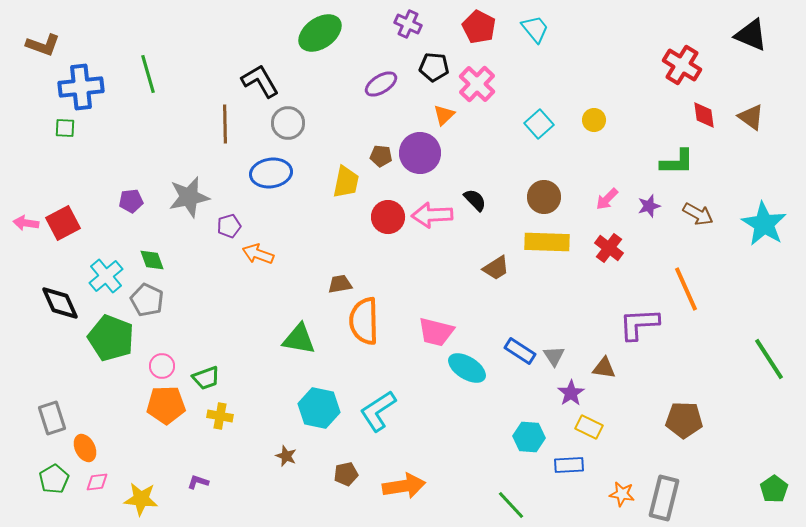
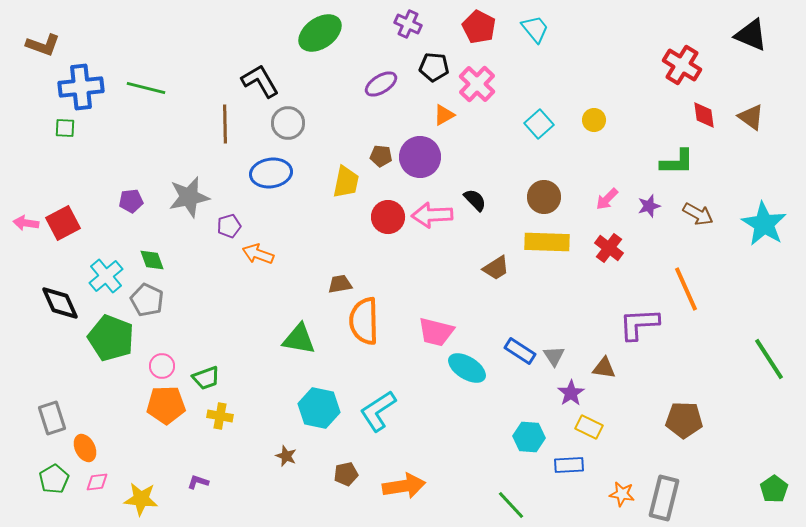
green line at (148, 74): moved 2 px left, 14 px down; rotated 60 degrees counterclockwise
orange triangle at (444, 115): rotated 15 degrees clockwise
purple circle at (420, 153): moved 4 px down
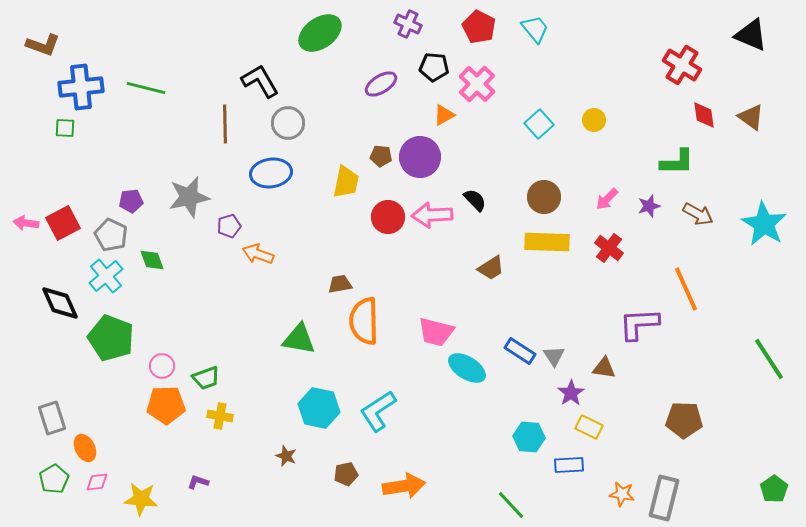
brown trapezoid at (496, 268): moved 5 px left
gray pentagon at (147, 300): moved 36 px left, 65 px up
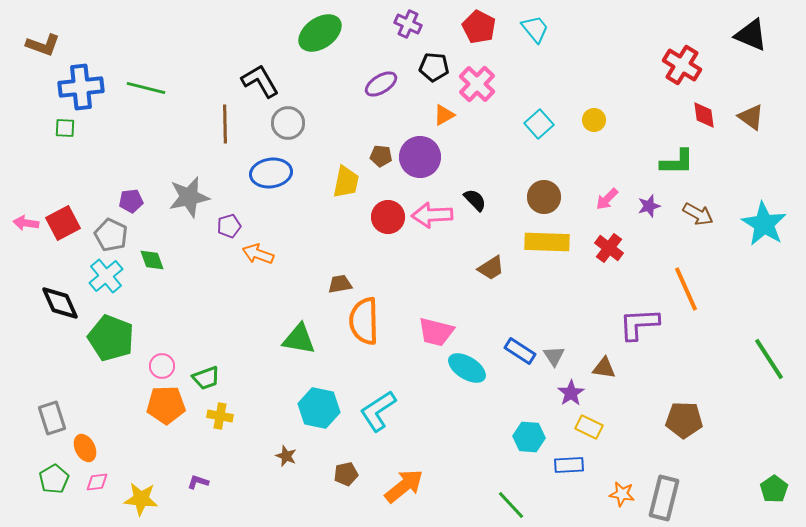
orange arrow at (404, 486): rotated 30 degrees counterclockwise
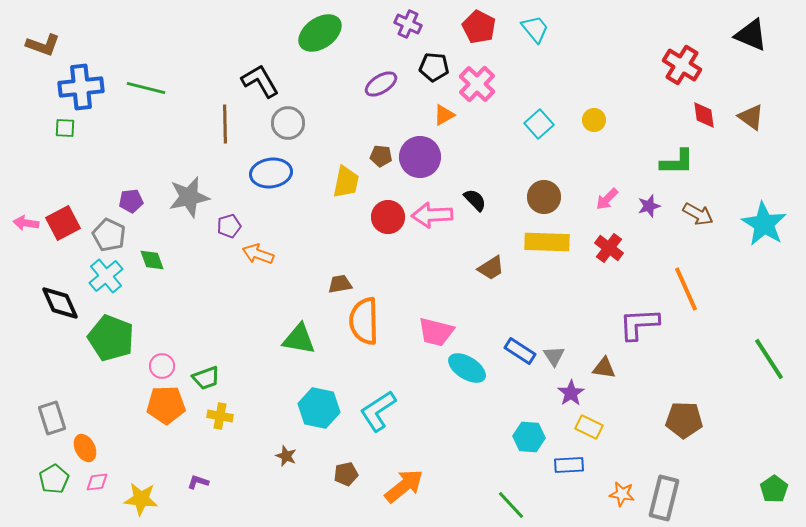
gray pentagon at (111, 235): moved 2 px left
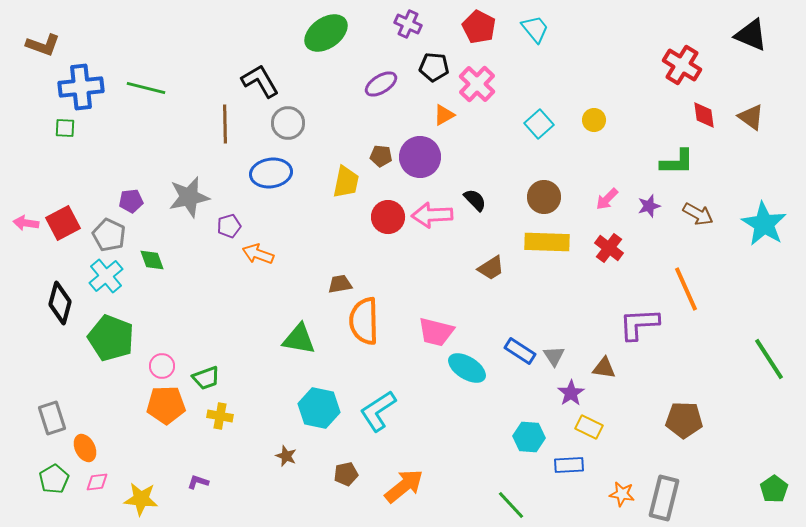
green ellipse at (320, 33): moved 6 px right
black diamond at (60, 303): rotated 39 degrees clockwise
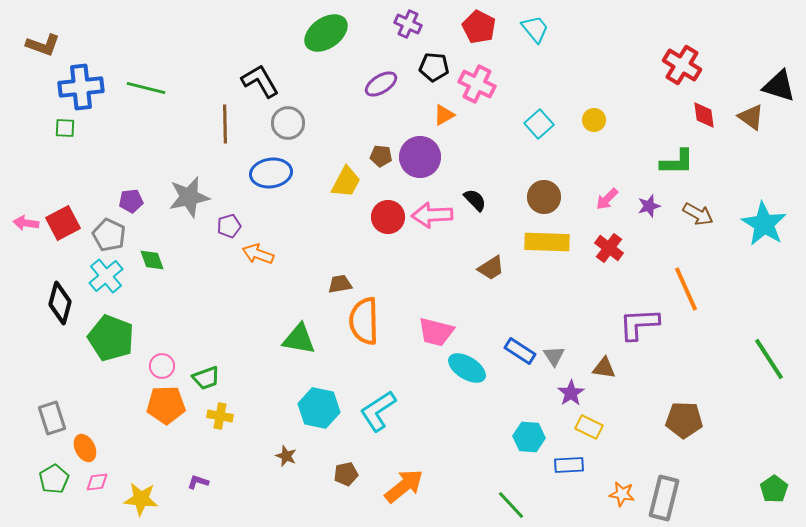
black triangle at (751, 35): moved 28 px right, 51 px down; rotated 6 degrees counterclockwise
pink cross at (477, 84): rotated 18 degrees counterclockwise
yellow trapezoid at (346, 182): rotated 16 degrees clockwise
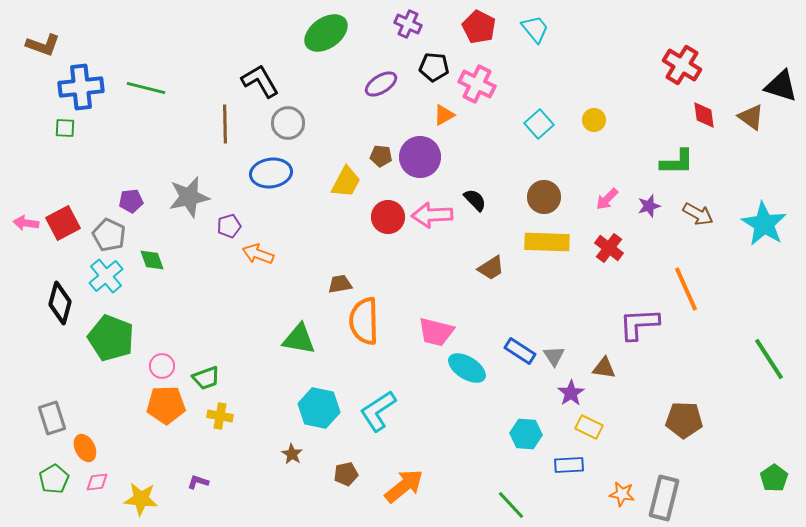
black triangle at (779, 86): moved 2 px right
cyan hexagon at (529, 437): moved 3 px left, 3 px up
brown star at (286, 456): moved 6 px right, 2 px up; rotated 10 degrees clockwise
green pentagon at (774, 489): moved 11 px up
